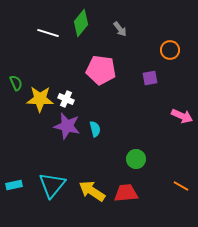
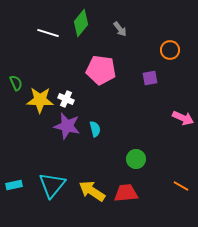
yellow star: moved 1 px down
pink arrow: moved 1 px right, 2 px down
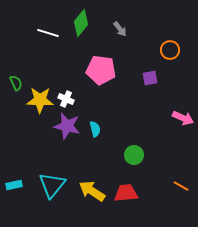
green circle: moved 2 px left, 4 px up
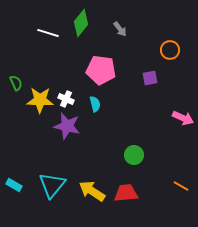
cyan semicircle: moved 25 px up
cyan rectangle: rotated 42 degrees clockwise
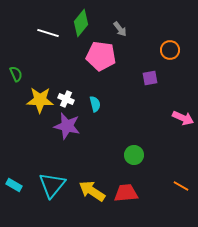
pink pentagon: moved 14 px up
green semicircle: moved 9 px up
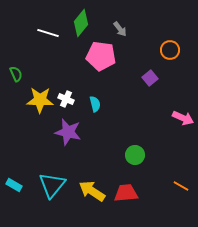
purple square: rotated 28 degrees counterclockwise
purple star: moved 1 px right, 6 px down
green circle: moved 1 px right
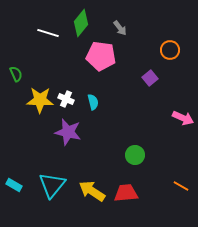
gray arrow: moved 1 px up
cyan semicircle: moved 2 px left, 2 px up
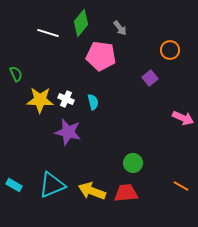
green circle: moved 2 px left, 8 px down
cyan triangle: rotated 28 degrees clockwise
yellow arrow: rotated 12 degrees counterclockwise
